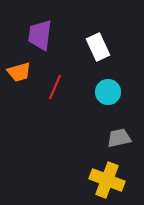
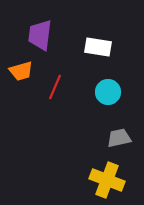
white rectangle: rotated 56 degrees counterclockwise
orange trapezoid: moved 2 px right, 1 px up
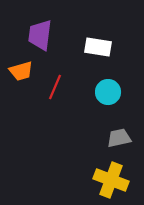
yellow cross: moved 4 px right
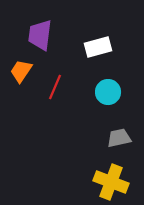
white rectangle: rotated 24 degrees counterclockwise
orange trapezoid: rotated 140 degrees clockwise
yellow cross: moved 2 px down
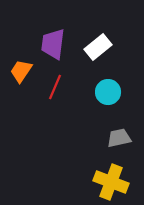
purple trapezoid: moved 13 px right, 9 px down
white rectangle: rotated 24 degrees counterclockwise
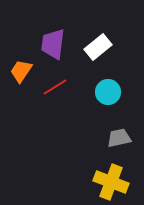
red line: rotated 35 degrees clockwise
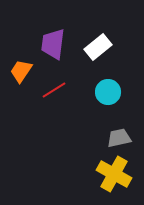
red line: moved 1 px left, 3 px down
yellow cross: moved 3 px right, 8 px up; rotated 8 degrees clockwise
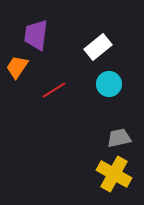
purple trapezoid: moved 17 px left, 9 px up
orange trapezoid: moved 4 px left, 4 px up
cyan circle: moved 1 px right, 8 px up
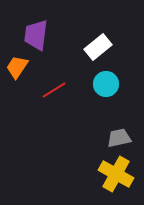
cyan circle: moved 3 px left
yellow cross: moved 2 px right
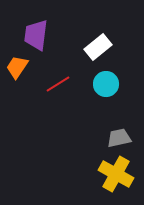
red line: moved 4 px right, 6 px up
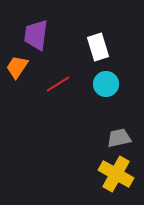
white rectangle: rotated 68 degrees counterclockwise
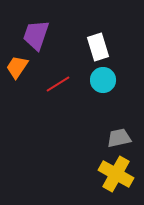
purple trapezoid: rotated 12 degrees clockwise
cyan circle: moved 3 px left, 4 px up
